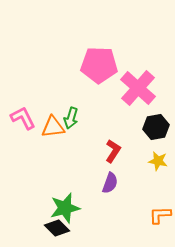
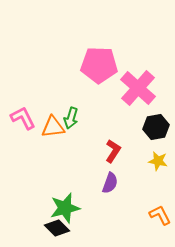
orange L-shape: rotated 65 degrees clockwise
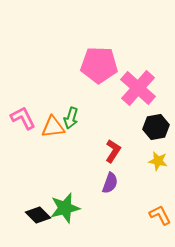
black diamond: moved 19 px left, 13 px up
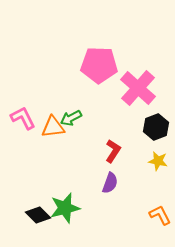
green arrow: rotated 45 degrees clockwise
black hexagon: rotated 10 degrees counterclockwise
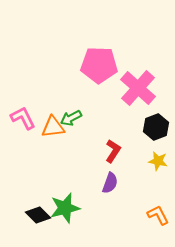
orange L-shape: moved 2 px left
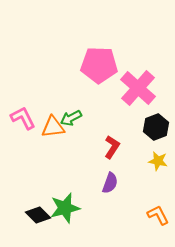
red L-shape: moved 1 px left, 4 px up
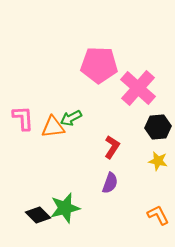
pink L-shape: rotated 24 degrees clockwise
black hexagon: moved 2 px right; rotated 15 degrees clockwise
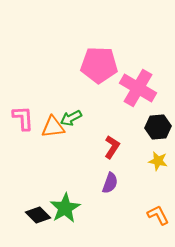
pink cross: rotated 12 degrees counterclockwise
green star: rotated 16 degrees counterclockwise
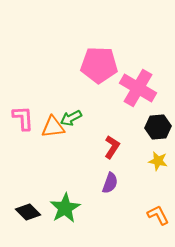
black diamond: moved 10 px left, 3 px up
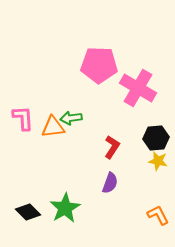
green arrow: rotated 20 degrees clockwise
black hexagon: moved 2 px left, 11 px down
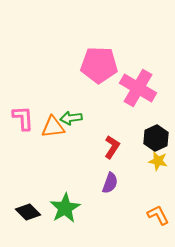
black hexagon: rotated 20 degrees counterclockwise
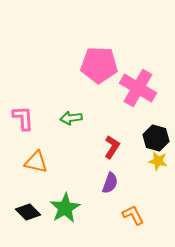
orange triangle: moved 17 px left, 35 px down; rotated 20 degrees clockwise
black hexagon: rotated 20 degrees counterclockwise
orange L-shape: moved 25 px left
